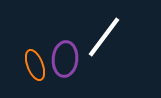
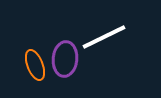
white line: rotated 27 degrees clockwise
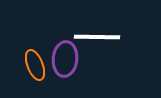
white line: moved 7 px left; rotated 27 degrees clockwise
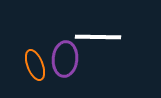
white line: moved 1 px right
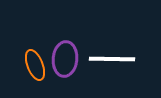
white line: moved 14 px right, 22 px down
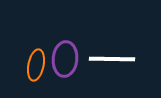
orange ellipse: moved 1 px right; rotated 32 degrees clockwise
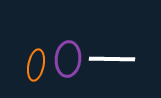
purple ellipse: moved 3 px right
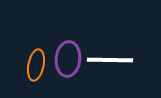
white line: moved 2 px left, 1 px down
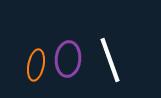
white line: rotated 69 degrees clockwise
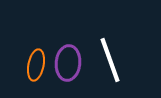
purple ellipse: moved 4 px down
